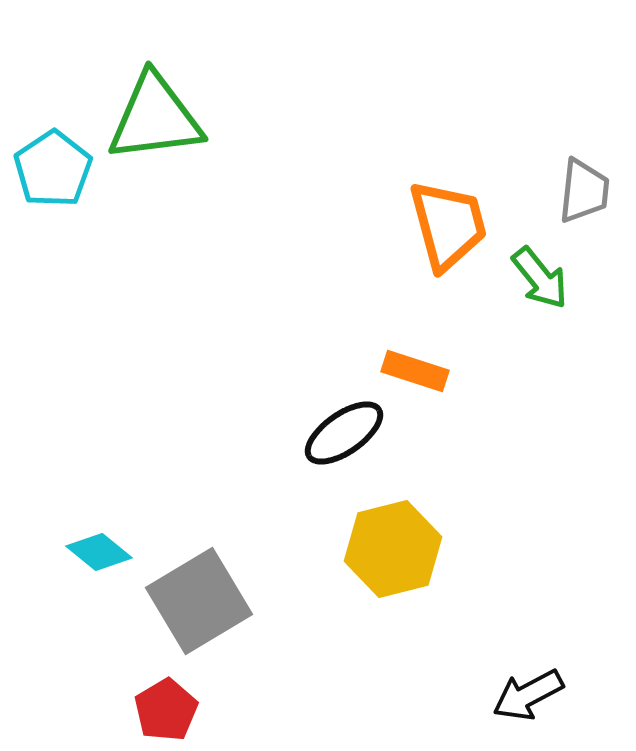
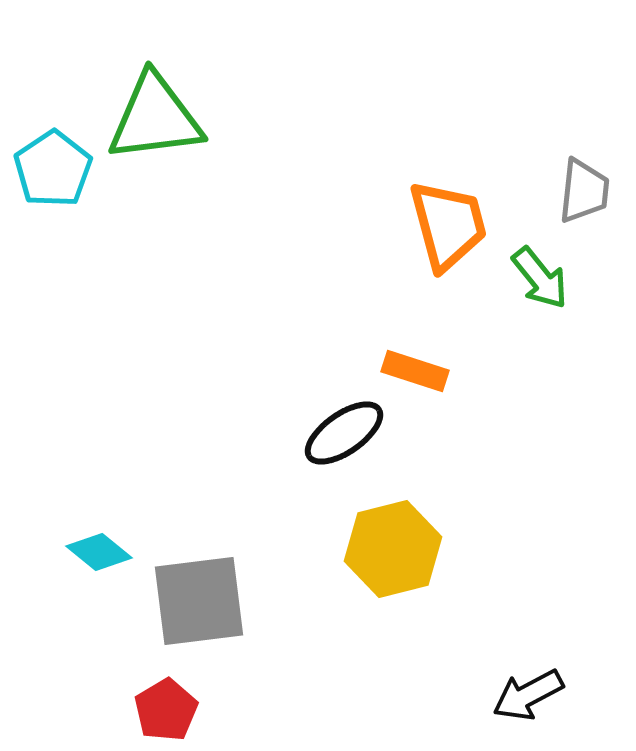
gray square: rotated 24 degrees clockwise
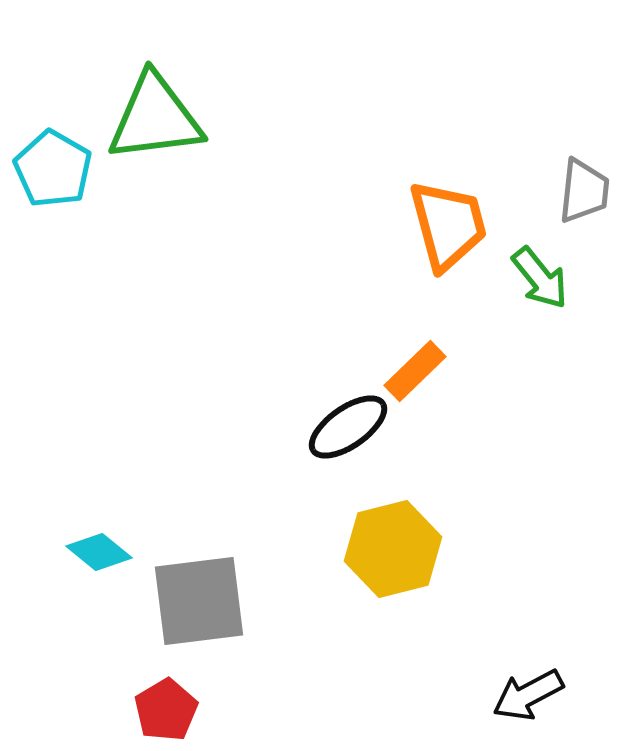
cyan pentagon: rotated 8 degrees counterclockwise
orange rectangle: rotated 62 degrees counterclockwise
black ellipse: moved 4 px right, 6 px up
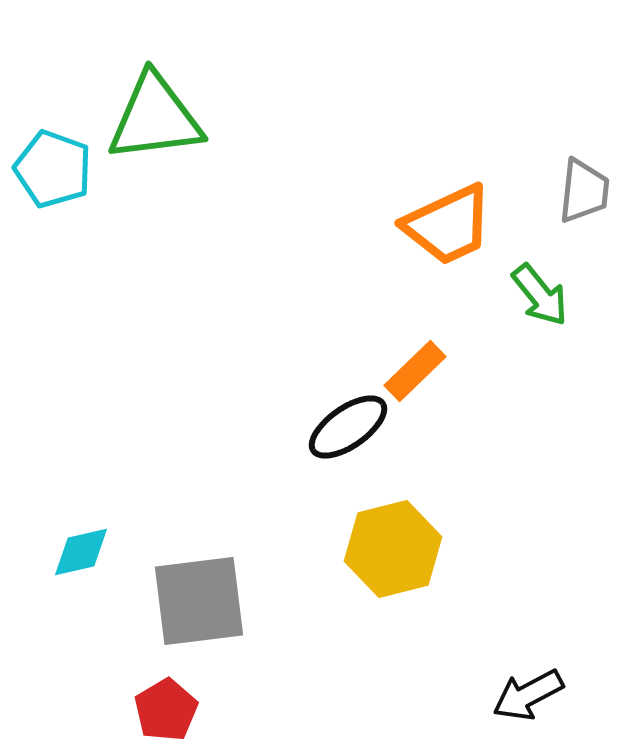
cyan pentagon: rotated 10 degrees counterclockwise
orange trapezoid: rotated 80 degrees clockwise
green arrow: moved 17 px down
cyan diamond: moved 18 px left; rotated 52 degrees counterclockwise
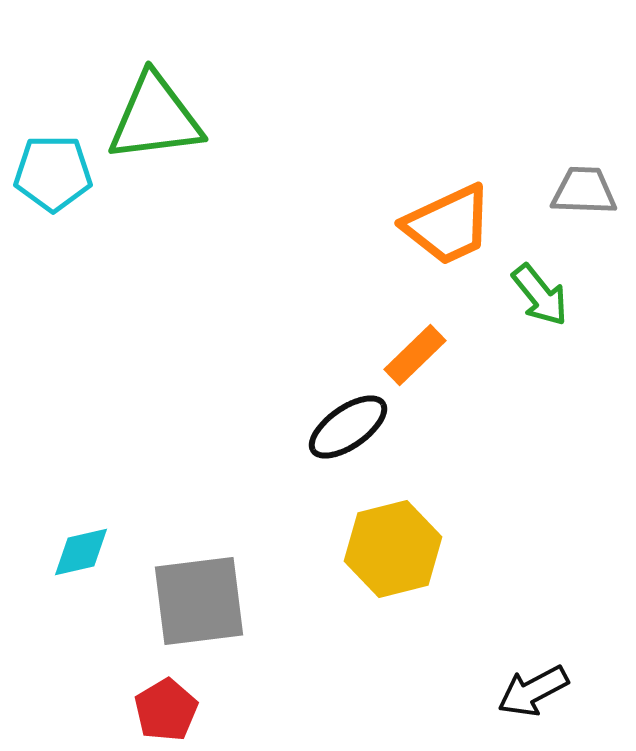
cyan pentagon: moved 4 px down; rotated 20 degrees counterclockwise
gray trapezoid: rotated 94 degrees counterclockwise
orange rectangle: moved 16 px up
black arrow: moved 5 px right, 4 px up
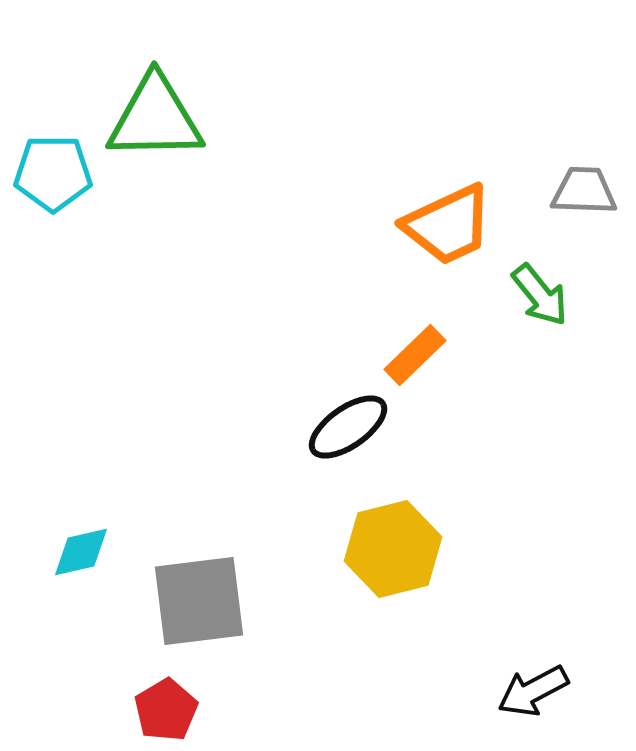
green triangle: rotated 6 degrees clockwise
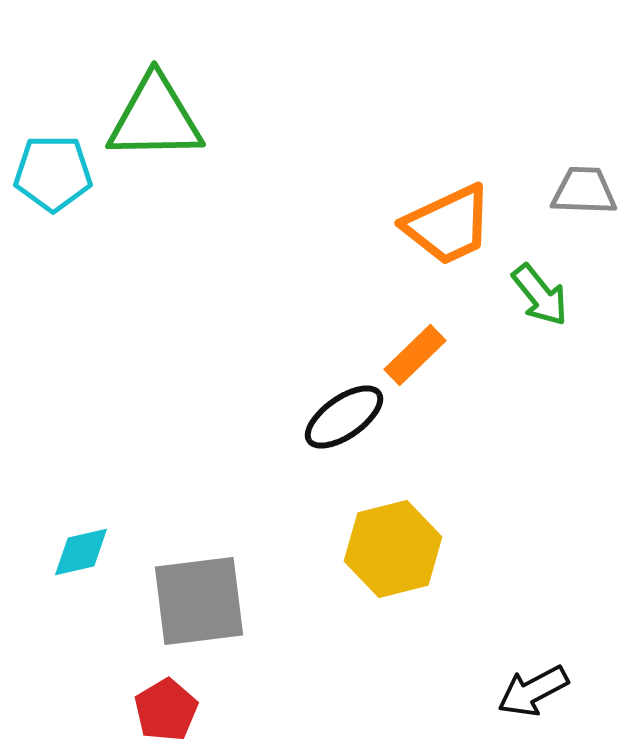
black ellipse: moved 4 px left, 10 px up
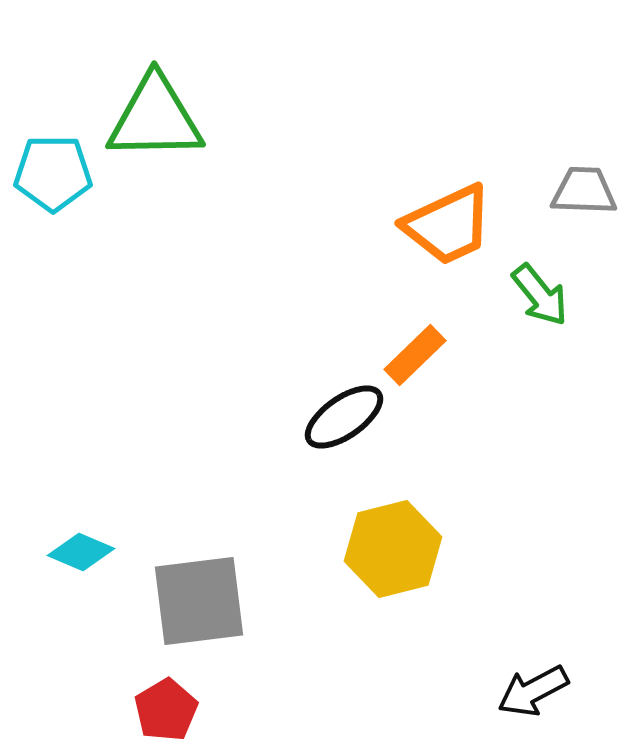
cyan diamond: rotated 36 degrees clockwise
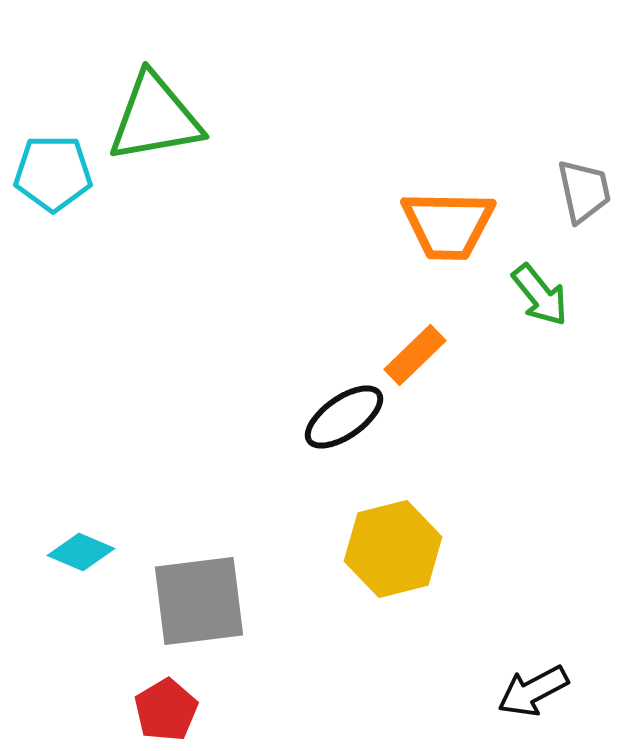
green triangle: rotated 9 degrees counterclockwise
gray trapezoid: rotated 76 degrees clockwise
orange trapezoid: rotated 26 degrees clockwise
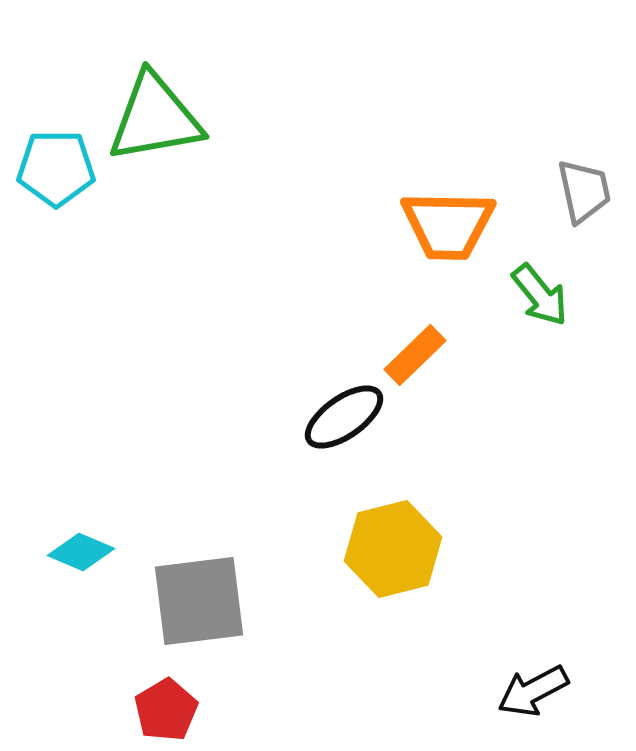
cyan pentagon: moved 3 px right, 5 px up
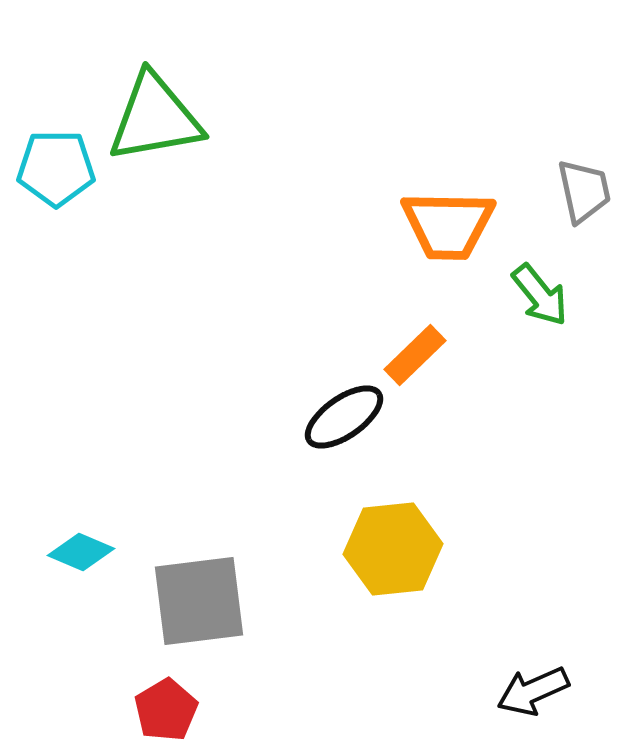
yellow hexagon: rotated 8 degrees clockwise
black arrow: rotated 4 degrees clockwise
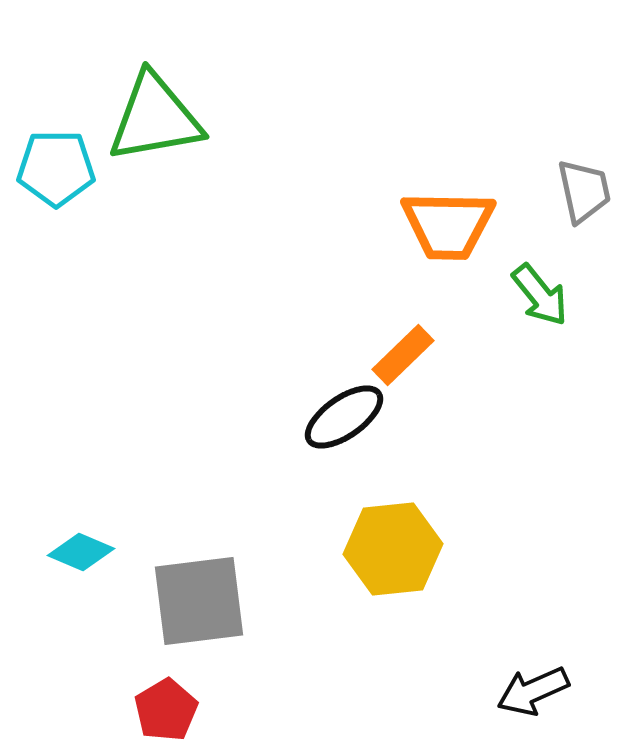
orange rectangle: moved 12 px left
